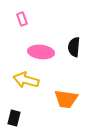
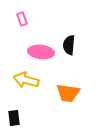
black semicircle: moved 5 px left, 2 px up
orange trapezoid: moved 2 px right, 6 px up
black rectangle: rotated 21 degrees counterclockwise
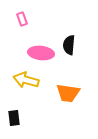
pink ellipse: moved 1 px down
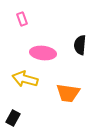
black semicircle: moved 11 px right
pink ellipse: moved 2 px right
yellow arrow: moved 1 px left, 1 px up
black rectangle: moved 1 px left; rotated 35 degrees clockwise
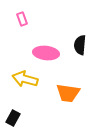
pink ellipse: moved 3 px right
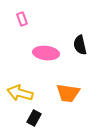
black semicircle: rotated 18 degrees counterclockwise
yellow arrow: moved 5 px left, 14 px down
black rectangle: moved 21 px right
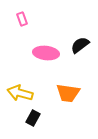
black semicircle: rotated 66 degrees clockwise
black rectangle: moved 1 px left
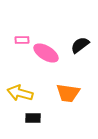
pink rectangle: moved 21 px down; rotated 72 degrees counterclockwise
pink ellipse: rotated 25 degrees clockwise
black rectangle: rotated 63 degrees clockwise
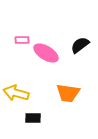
yellow arrow: moved 4 px left
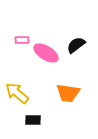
black semicircle: moved 4 px left
yellow arrow: moved 1 px right; rotated 25 degrees clockwise
black rectangle: moved 2 px down
